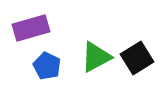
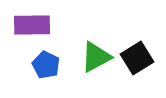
purple rectangle: moved 1 px right, 3 px up; rotated 15 degrees clockwise
blue pentagon: moved 1 px left, 1 px up
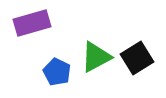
purple rectangle: moved 2 px up; rotated 15 degrees counterclockwise
blue pentagon: moved 11 px right, 7 px down
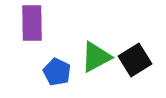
purple rectangle: rotated 75 degrees counterclockwise
black square: moved 2 px left, 2 px down
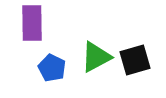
black square: rotated 16 degrees clockwise
blue pentagon: moved 5 px left, 4 px up
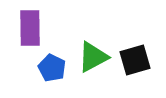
purple rectangle: moved 2 px left, 5 px down
green triangle: moved 3 px left
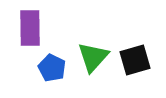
green triangle: rotated 20 degrees counterclockwise
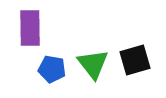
green triangle: moved 7 px down; rotated 20 degrees counterclockwise
blue pentagon: moved 1 px down; rotated 16 degrees counterclockwise
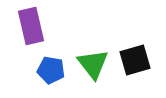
purple rectangle: moved 1 px right, 2 px up; rotated 12 degrees counterclockwise
blue pentagon: moved 1 px left, 1 px down
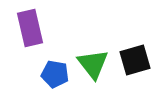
purple rectangle: moved 1 px left, 2 px down
blue pentagon: moved 4 px right, 4 px down
